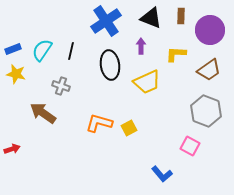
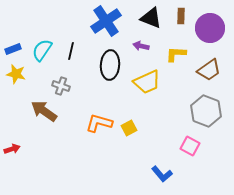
purple circle: moved 2 px up
purple arrow: rotated 77 degrees counterclockwise
black ellipse: rotated 12 degrees clockwise
brown arrow: moved 1 px right, 2 px up
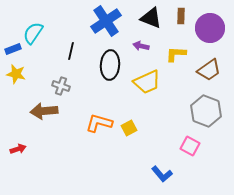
cyan semicircle: moved 9 px left, 17 px up
brown arrow: rotated 40 degrees counterclockwise
red arrow: moved 6 px right
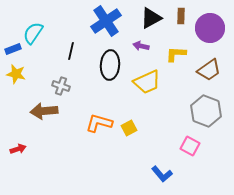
black triangle: rotated 50 degrees counterclockwise
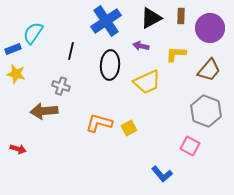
brown trapezoid: rotated 15 degrees counterclockwise
red arrow: rotated 35 degrees clockwise
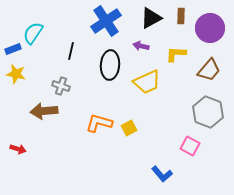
gray hexagon: moved 2 px right, 1 px down
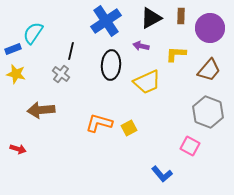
black ellipse: moved 1 px right
gray cross: moved 12 px up; rotated 18 degrees clockwise
brown arrow: moved 3 px left, 1 px up
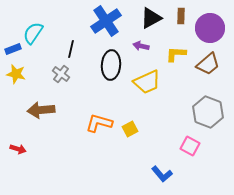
black line: moved 2 px up
brown trapezoid: moved 1 px left, 6 px up; rotated 10 degrees clockwise
yellow square: moved 1 px right, 1 px down
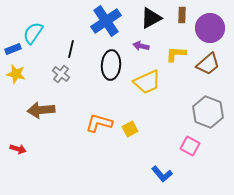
brown rectangle: moved 1 px right, 1 px up
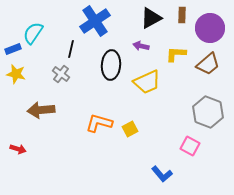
blue cross: moved 11 px left
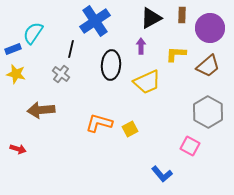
purple arrow: rotated 77 degrees clockwise
brown trapezoid: moved 2 px down
gray hexagon: rotated 8 degrees clockwise
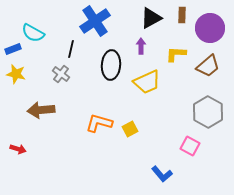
cyan semicircle: rotated 95 degrees counterclockwise
